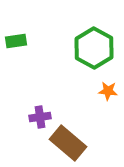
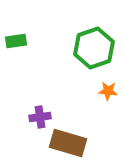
green hexagon: rotated 12 degrees clockwise
brown rectangle: rotated 24 degrees counterclockwise
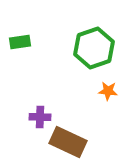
green rectangle: moved 4 px right, 1 px down
purple cross: rotated 10 degrees clockwise
brown rectangle: moved 1 px up; rotated 9 degrees clockwise
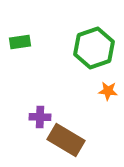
brown rectangle: moved 2 px left, 2 px up; rotated 6 degrees clockwise
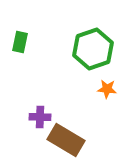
green rectangle: rotated 70 degrees counterclockwise
green hexagon: moved 1 px left, 1 px down
orange star: moved 1 px left, 2 px up
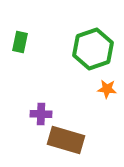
purple cross: moved 1 px right, 3 px up
brown rectangle: rotated 15 degrees counterclockwise
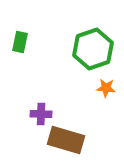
orange star: moved 1 px left, 1 px up
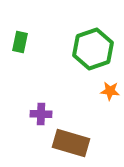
orange star: moved 4 px right, 3 px down
brown rectangle: moved 5 px right, 3 px down
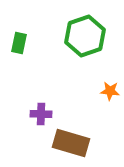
green rectangle: moved 1 px left, 1 px down
green hexagon: moved 8 px left, 13 px up
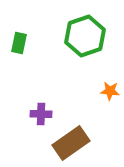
brown rectangle: rotated 51 degrees counterclockwise
